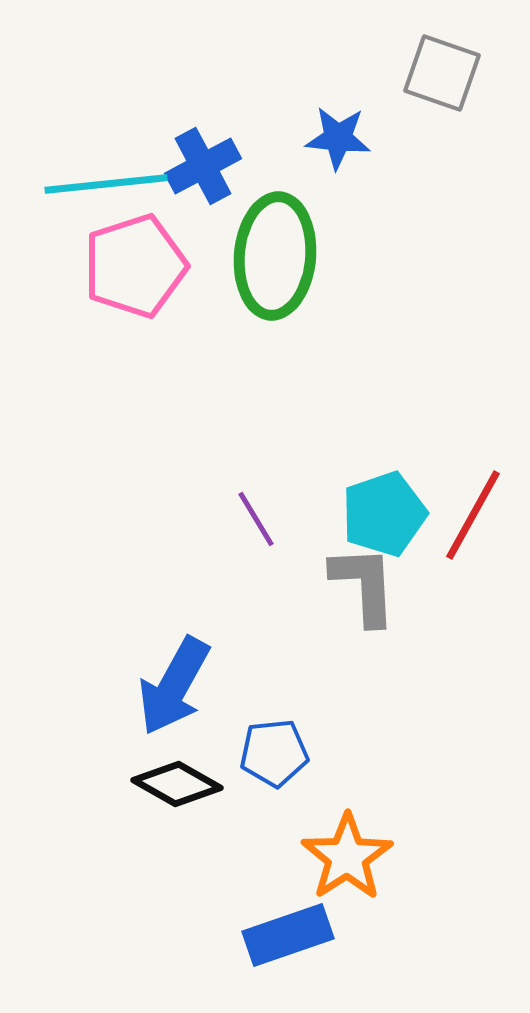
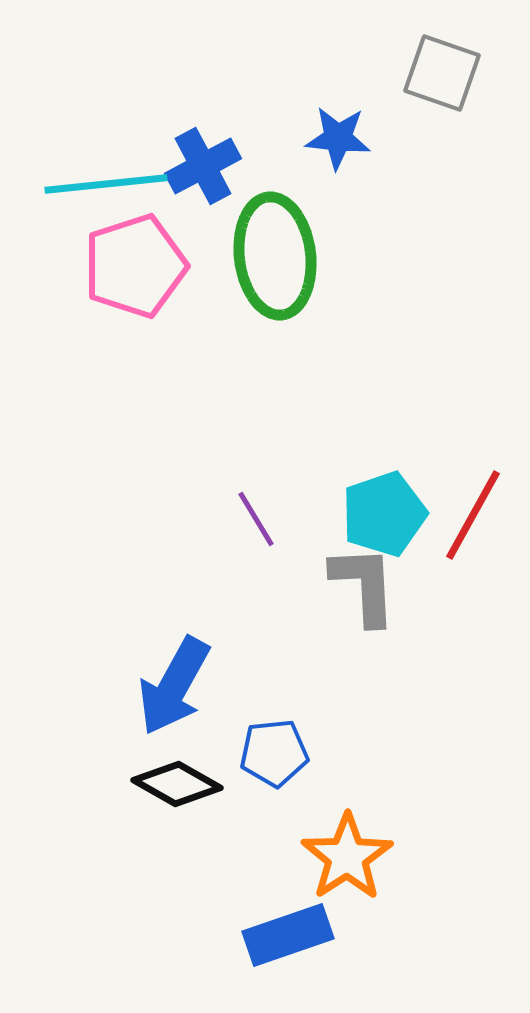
green ellipse: rotated 12 degrees counterclockwise
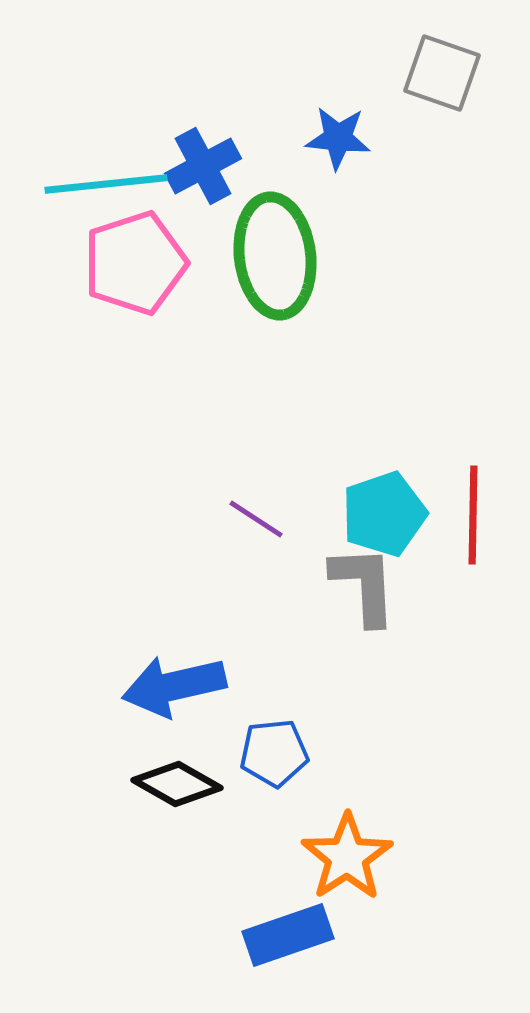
pink pentagon: moved 3 px up
red line: rotated 28 degrees counterclockwise
purple line: rotated 26 degrees counterclockwise
blue arrow: rotated 48 degrees clockwise
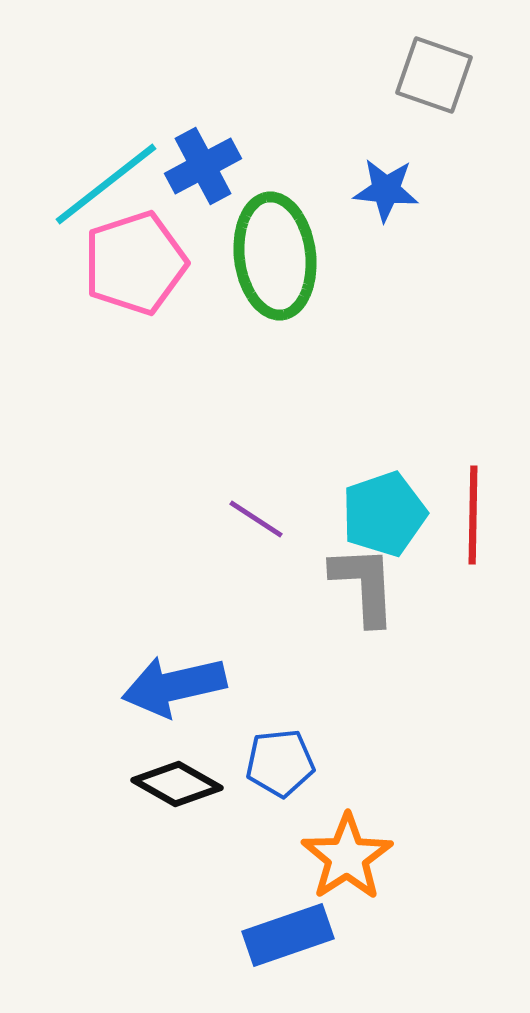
gray square: moved 8 px left, 2 px down
blue star: moved 48 px right, 52 px down
cyan line: rotated 32 degrees counterclockwise
blue pentagon: moved 6 px right, 10 px down
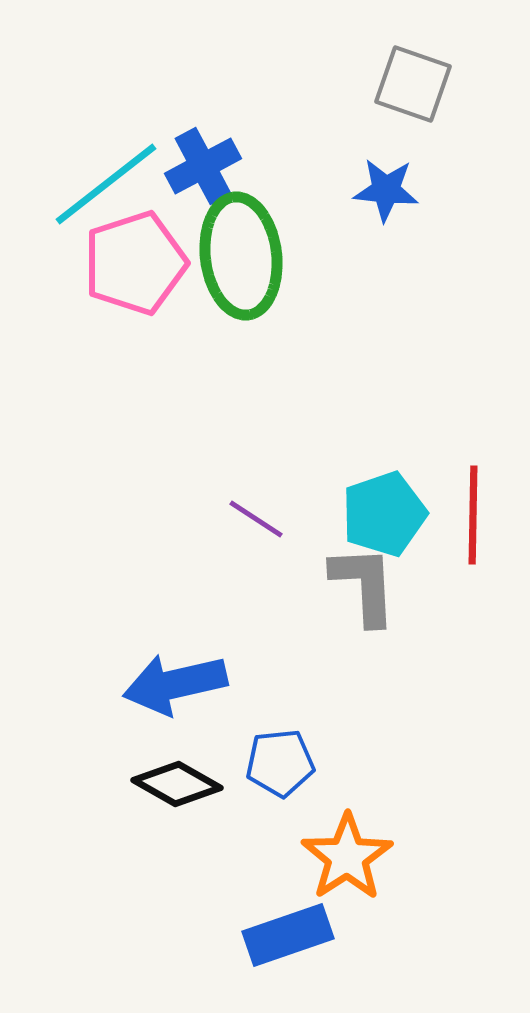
gray square: moved 21 px left, 9 px down
green ellipse: moved 34 px left
blue arrow: moved 1 px right, 2 px up
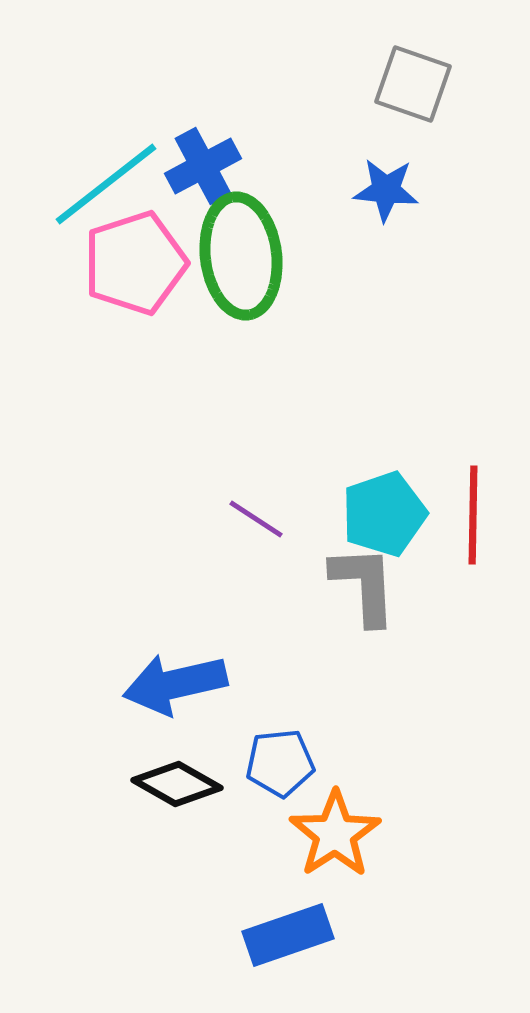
orange star: moved 12 px left, 23 px up
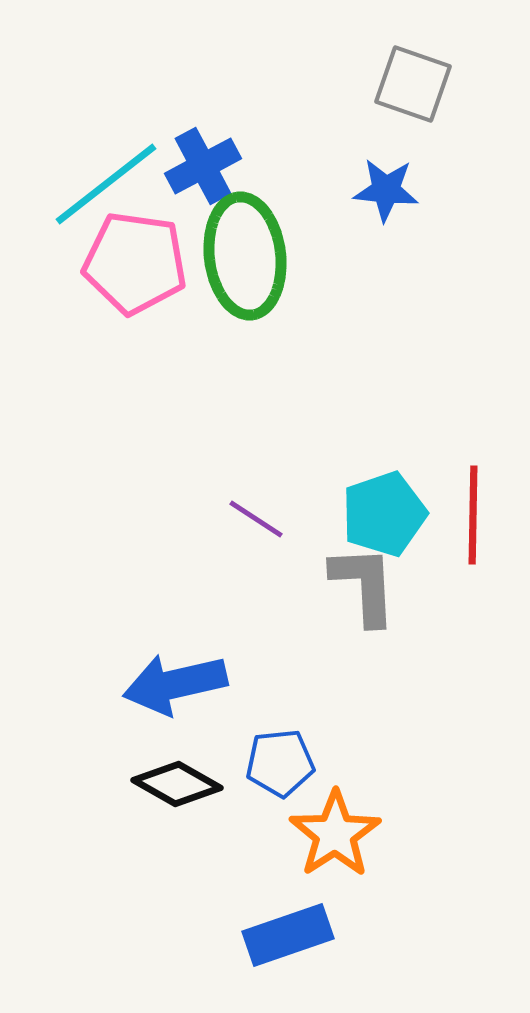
green ellipse: moved 4 px right
pink pentagon: rotated 26 degrees clockwise
